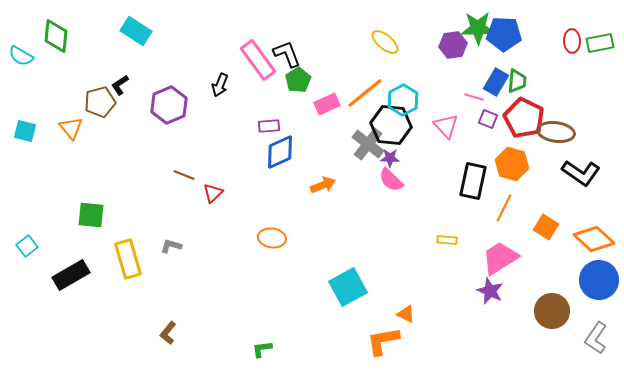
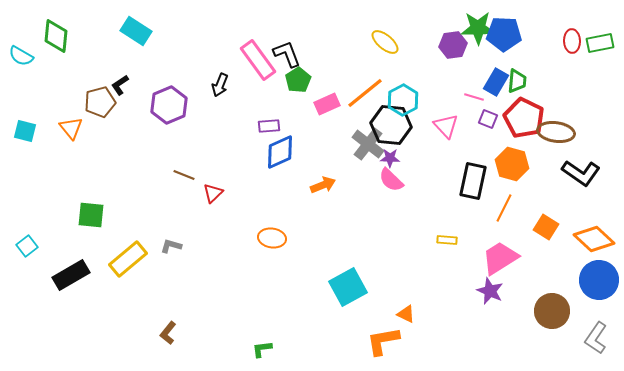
yellow rectangle at (128, 259): rotated 66 degrees clockwise
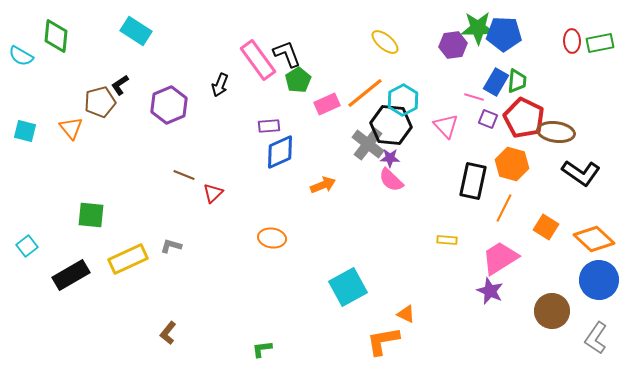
yellow rectangle at (128, 259): rotated 15 degrees clockwise
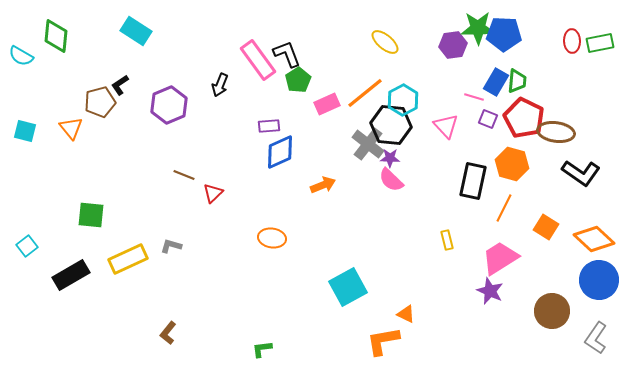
yellow rectangle at (447, 240): rotated 72 degrees clockwise
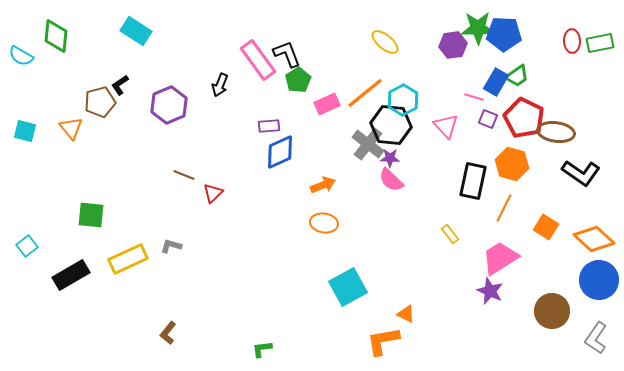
green trapezoid at (517, 81): moved 5 px up; rotated 50 degrees clockwise
orange ellipse at (272, 238): moved 52 px right, 15 px up
yellow rectangle at (447, 240): moved 3 px right, 6 px up; rotated 24 degrees counterclockwise
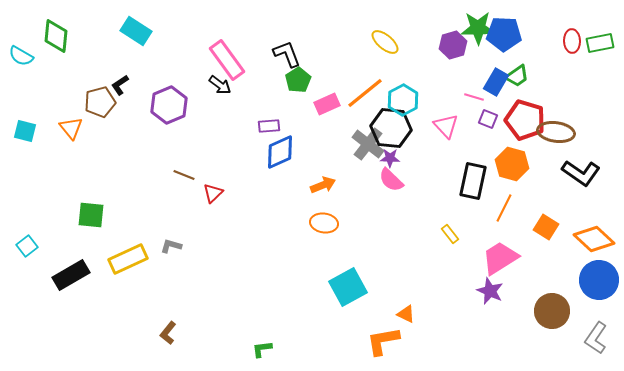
purple hexagon at (453, 45): rotated 8 degrees counterclockwise
pink rectangle at (258, 60): moved 31 px left
black arrow at (220, 85): rotated 75 degrees counterclockwise
red pentagon at (524, 118): moved 1 px right, 2 px down; rotated 9 degrees counterclockwise
black hexagon at (391, 125): moved 3 px down
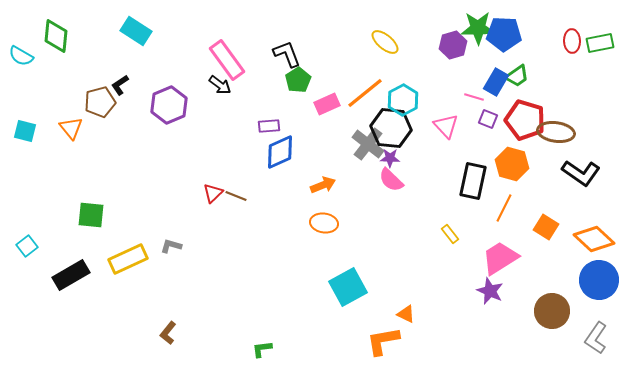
brown line at (184, 175): moved 52 px right, 21 px down
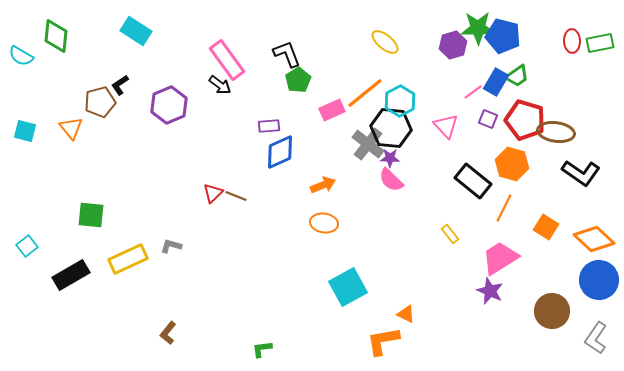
blue pentagon at (504, 34): moved 1 px left, 2 px down; rotated 12 degrees clockwise
pink line at (474, 97): moved 1 px left, 5 px up; rotated 54 degrees counterclockwise
cyan hexagon at (403, 100): moved 3 px left, 1 px down
pink rectangle at (327, 104): moved 5 px right, 6 px down
black rectangle at (473, 181): rotated 63 degrees counterclockwise
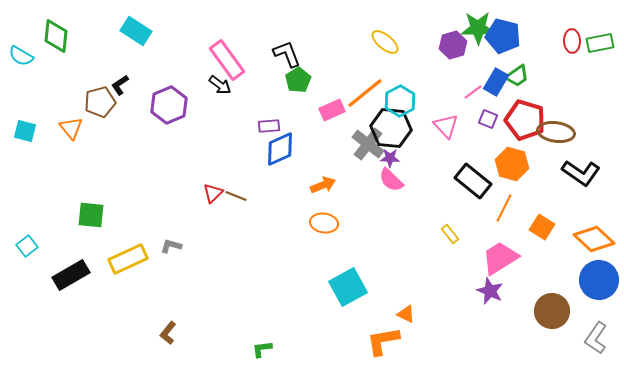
blue diamond at (280, 152): moved 3 px up
orange square at (546, 227): moved 4 px left
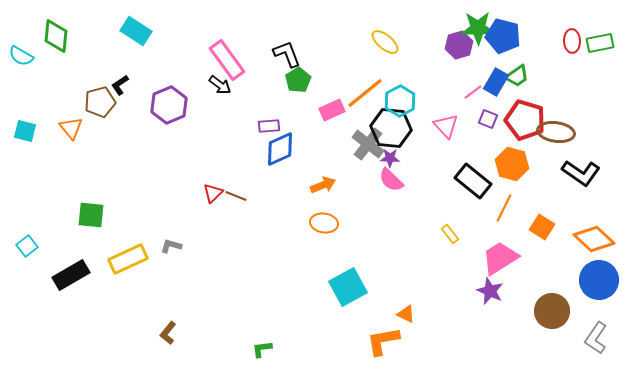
purple hexagon at (453, 45): moved 6 px right
